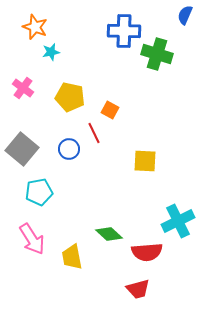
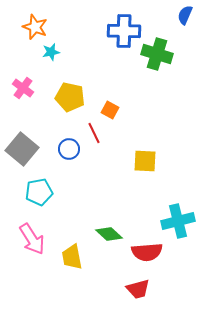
cyan cross: rotated 12 degrees clockwise
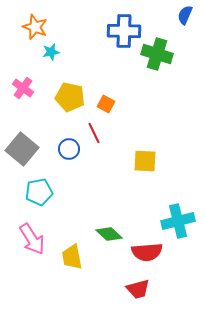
orange square: moved 4 px left, 6 px up
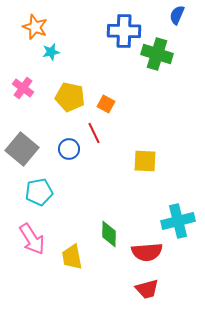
blue semicircle: moved 8 px left
green diamond: rotated 48 degrees clockwise
red trapezoid: moved 9 px right
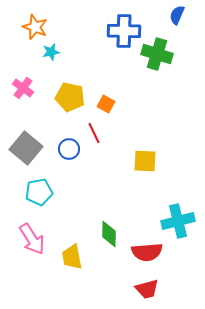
gray square: moved 4 px right, 1 px up
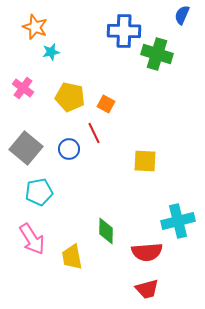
blue semicircle: moved 5 px right
green diamond: moved 3 px left, 3 px up
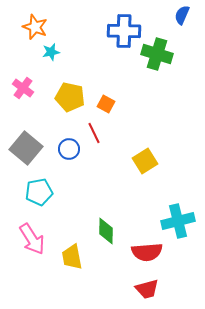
yellow square: rotated 35 degrees counterclockwise
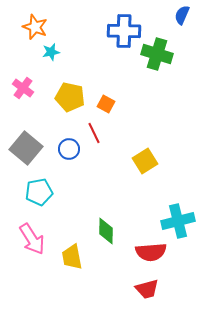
red semicircle: moved 4 px right
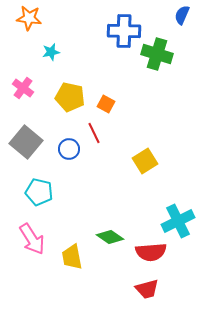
orange star: moved 6 px left, 9 px up; rotated 15 degrees counterclockwise
gray square: moved 6 px up
cyan pentagon: rotated 24 degrees clockwise
cyan cross: rotated 12 degrees counterclockwise
green diamond: moved 4 px right, 6 px down; rotated 56 degrees counterclockwise
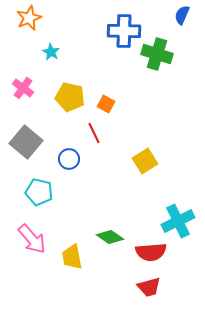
orange star: rotated 30 degrees counterclockwise
cyan star: rotated 30 degrees counterclockwise
blue circle: moved 10 px down
pink arrow: rotated 8 degrees counterclockwise
red trapezoid: moved 2 px right, 2 px up
